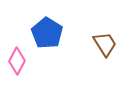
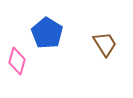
pink diamond: rotated 12 degrees counterclockwise
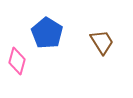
brown trapezoid: moved 3 px left, 2 px up
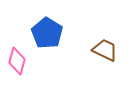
brown trapezoid: moved 3 px right, 8 px down; rotated 32 degrees counterclockwise
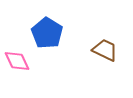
pink diamond: rotated 40 degrees counterclockwise
